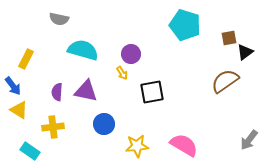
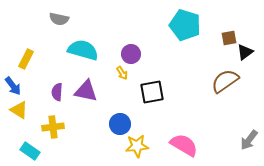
blue circle: moved 16 px right
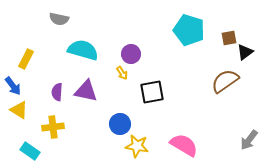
cyan pentagon: moved 4 px right, 5 px down
yellow star: rotated 15 degrees clockwise
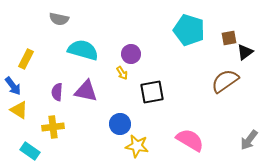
pink semicircle: moved 6 px right, 5 px up
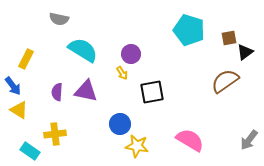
cyan semicircle: rotated 16 degrees clockwise
yellow cross: moved 2 px right, 7 px down
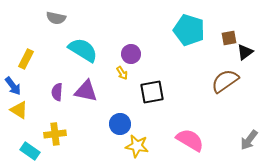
gray semicircle: moved 3 px left, 1 px up
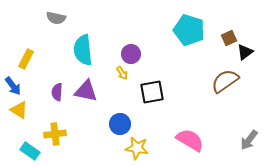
brown square: rotated 14 degrees counterclockwise
cyan semicircle: rotated 128 degrees counterclockwise
yellow star: moved 2 px down
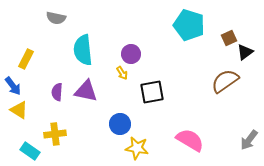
cyan pentagon: moved 5 px up
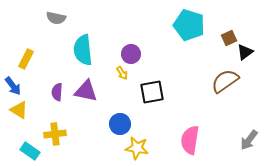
pink semicircle: rotated 112 degrees counterclockwise
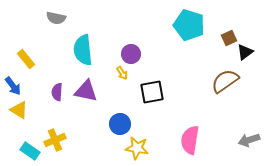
yellow rectangle: rotated 66 degrees counterclockwise
yellow cross: moved 6 px down; rotated 15 degrees counterclockwise
gray arrow: rotated 35 degrees clockwise
